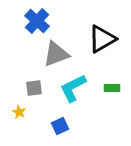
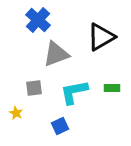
blue cross: moved 1 px right, 1 px up
black triangle: moved 1 px left, 2 px up
cyan L-shape: moved 1 px right, 4 px down; rotated 16 degrees clockwise
yellow star: moved 3 px left, 1 px down
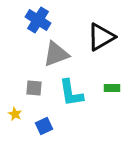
blue cross: rotated 10 degrees counterclockwise
gray square: rotated 12 degrees clockwise
cyan L-shape: moved 3 px left, 1 px down; rotated 88 degrees counterclockwise
yellow star: moved 1 px left, 1 px down
blue square: moved 16 px left
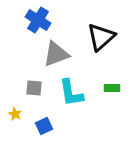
black triangle: rotated 12 degrees counterclockwise
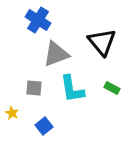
black triangle: moved 1 px right, 5 px down; rotated 28 degrees counterclockwise
green rectangle: rotated 28 degrees clockwise
cyan L-shape: moved 1 px right, 4 px up
yellow star: moved 3 px left, 1 px up
blue square: rotated 12 degrees counterclockwise
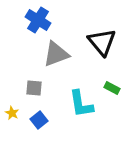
cyan L-shape: moved 9 px right, 15 px down
blue square: moved 5 px left, 6 px up
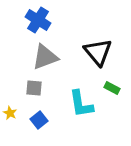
black triangle: moved 4 px left, 10 px down
gray triangle: moved 11 px left, 3 px down
yellow star: moved 2 px left
